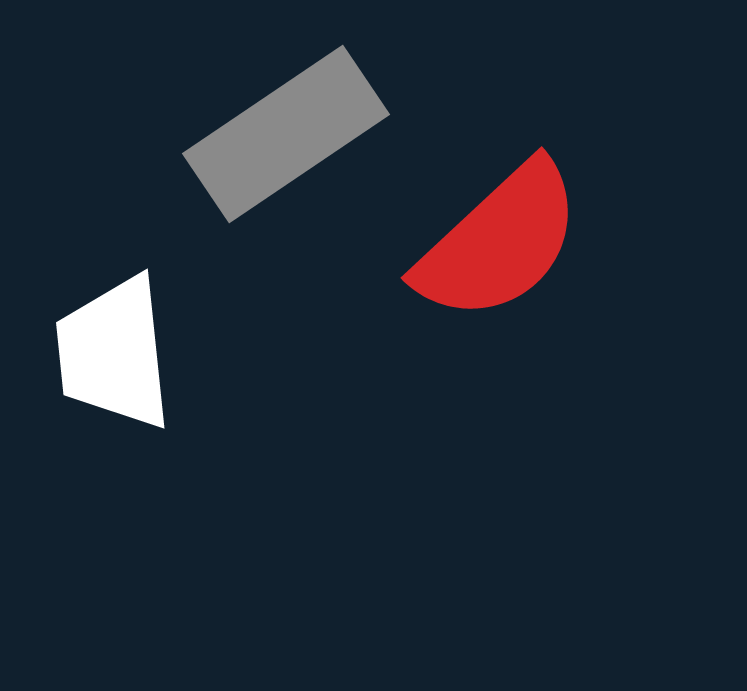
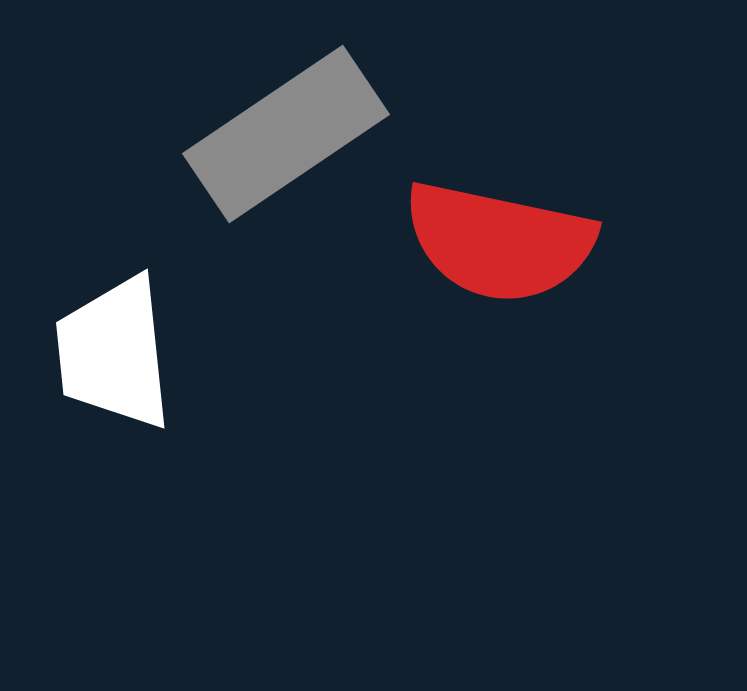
red semicircle: rotated 55 degrees clockwise
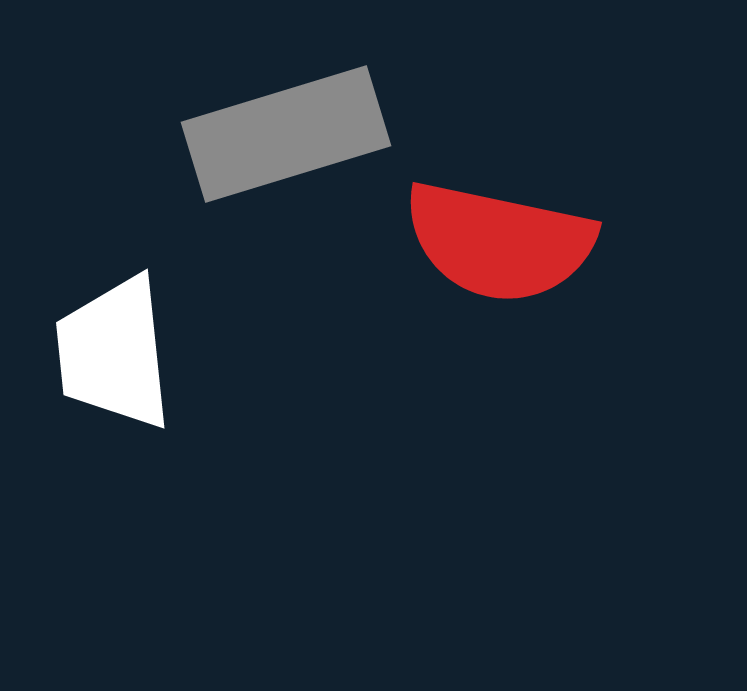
gray rectangle: rotated 17 degrees clockwise
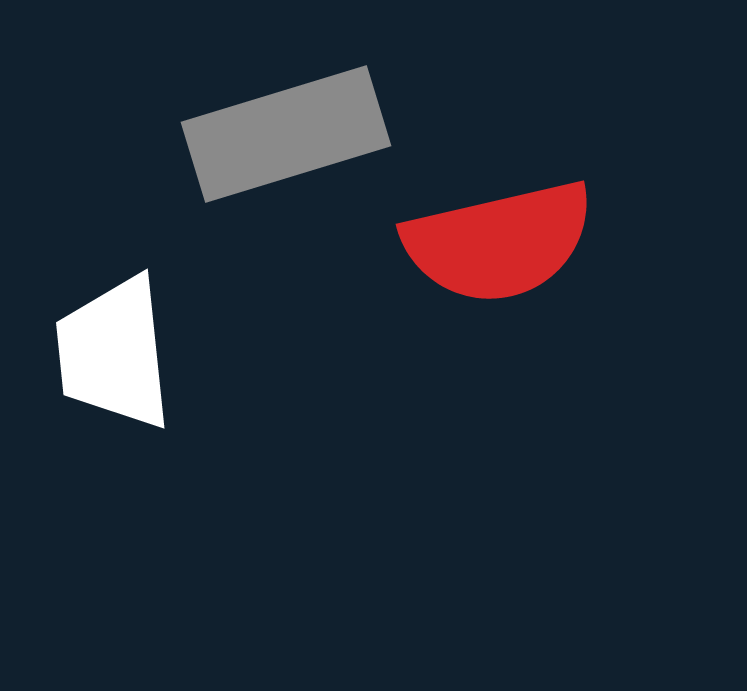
red semicircle: rotated 25 degrees counterclockwise
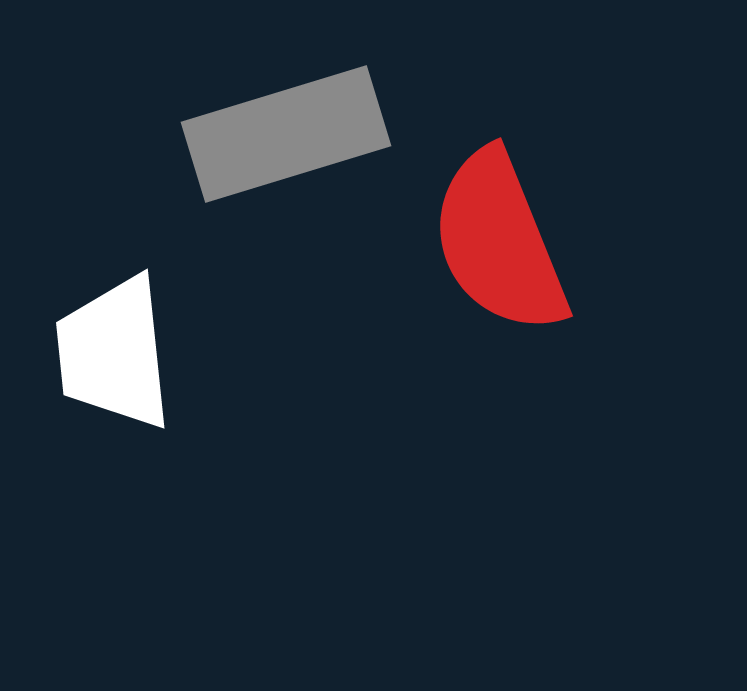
red semicircle: rotated 81 degrees clockwise
